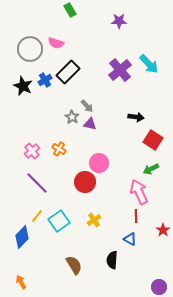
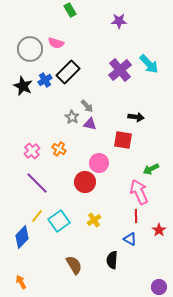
red square: moved 30 px left; rotated 24 degrees counterclockwise
red star: moved 4 px left
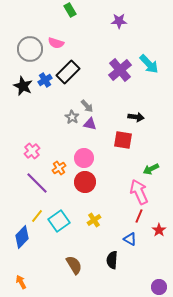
orange cross: moved 19 px down; rotated 24 degrees clockwise
pink circle: moved 15 px left, 5 px up
red line: moved 3 px right; rotated 24 degrees clockwise
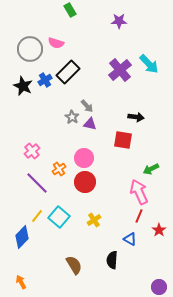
orange cross: moved 1 px down
cyan square: moved 4 px up; rotated 15 degrees counterclockwise
